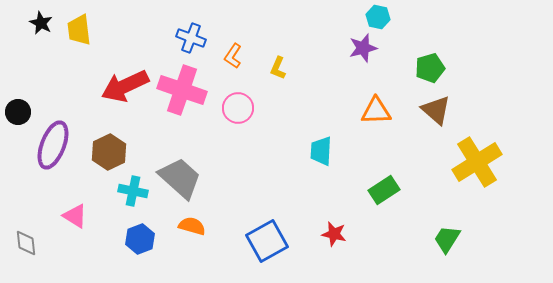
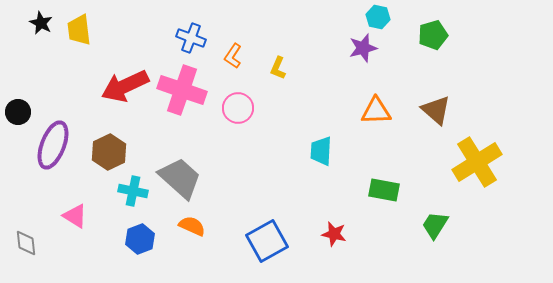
green pentagon: moved 3 px right, 33 px up
green rectangle: rotated 44 degrees clockwise
orange semicircle: rotated 8 degrees clockwise
green trapezoid: moved 12 px left, 14 px up
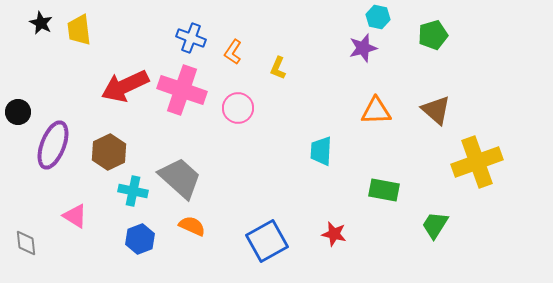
orange L-shape: moved 4 px up
yellow cross: rotated 12 degrees clockwise
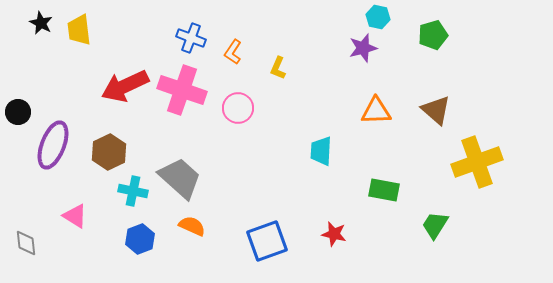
blue square: rotated 9 degrees clockwise
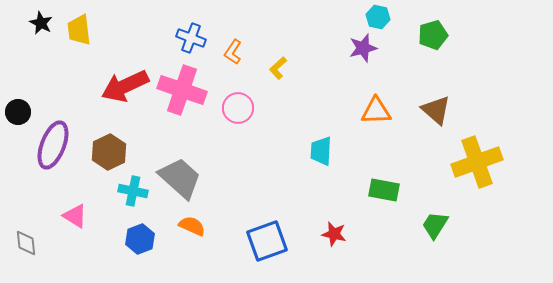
yellow L-shape: rotated 25 degrees clockwise
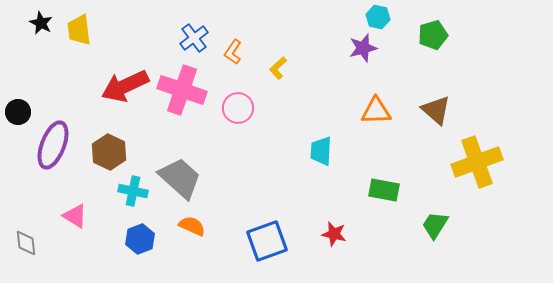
blue cross: moved 3 px right; rotated 32 degrees clockwise
brown hexagon: rotated 8 degrees counterclockwise
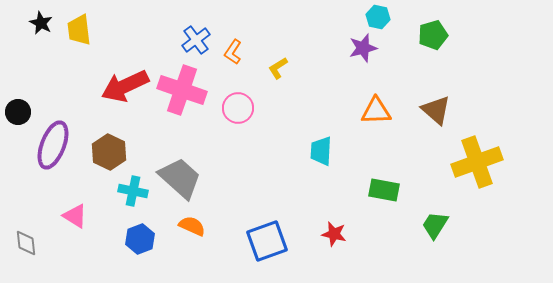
blue cross: moved 2 px right, 2 px down
yellow L-shape: rotated 10 degrees clockwise
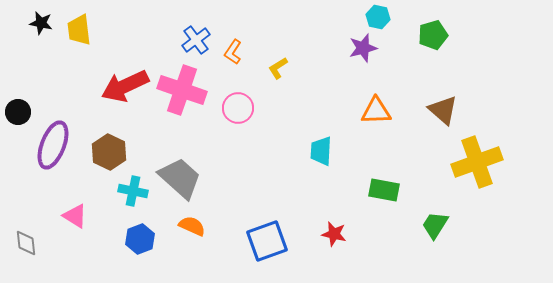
black star: rotated 15 degrees counterclockwise
brown triangle: moved 7 px right
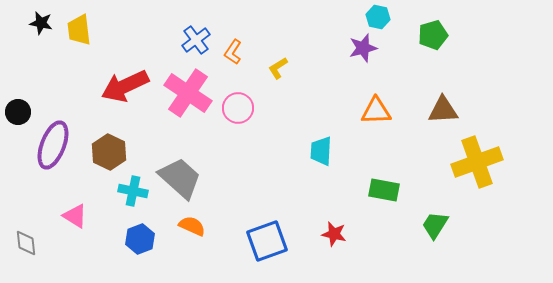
pink cross: moved 6 px right, 3 px down; rotated 15 degrees clockwise
brown triangle: rotated 44 degrees counterclockwise
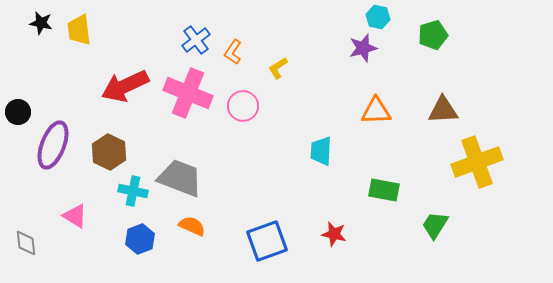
pink cross: rotated 12 degrees counterclockwise
pink circle: moved 5 px right, 2 px up
gray trapezoid: rotated 21 degrees counterclockwise
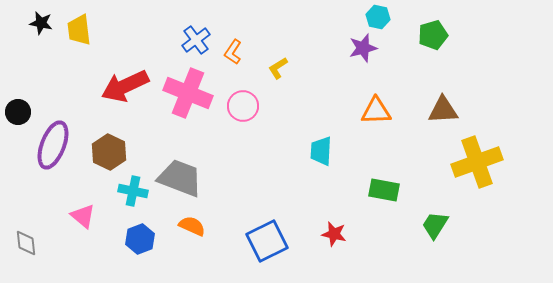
pink triangle: moved 8 px right; rotated 8 degrees clockwise
blue square: rotated 6 degrees counterclockwise
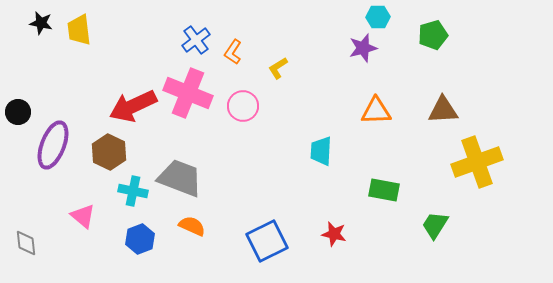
cyan hexagon: rotated 15 degrees counterclockwise
red arrow: moved 8 px right, 20 px down
